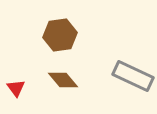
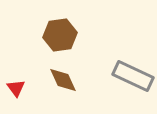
brown diamond: rotated 16 degrees clockwise
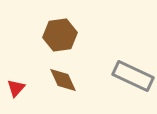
red triangle: rotated 18 degrees clockwise
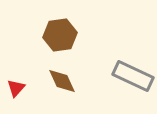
brown diamond: moved 1 px left, 1 px down
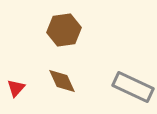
brown hexagon: moved 4 px right, 5 px up
gray rectangle: moved 11 px down
